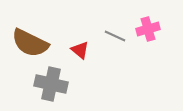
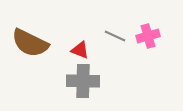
pink cross: moved 7 px down
red triangle: rotated 18 degrees counterclockwise
gray cross: moved 32 px right, 3 px up; rotated 12 degrees counterclockwise
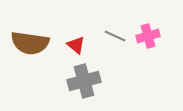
brown semicircle: rotated 18 degrees counterclockwise
red triangle: moved 4 px left, 5 px up; rotated 18 degrees clockwise
gray cross: moved 1 px right; rotated 16 degrees counterclockwise
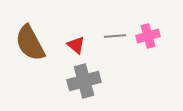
gray line: rotated 30 degrees counterclockwise
brown semicircle: rotated 54 degrees clockwise
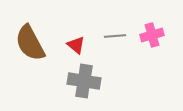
pink cross: moved 4 px right, 1 px up
gray cross: rotated 24 degrees clockwise
